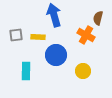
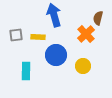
orange cross: moved 1 px up; rotated 18 degrees clockwise
yellow circle: moved 5 px up
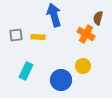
orange cross: rotated 18 degrees counterclockwise
blue circle: moved 5 px right, 25 px down
cyan rectangle: rotated 24 degrees clockwise
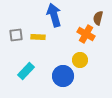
yellow circle: moved 3 px left, 6 px up
cyan rectangle: rotated 18 degrees clockwise
blue circle: moved 2 px right, 4 px up
